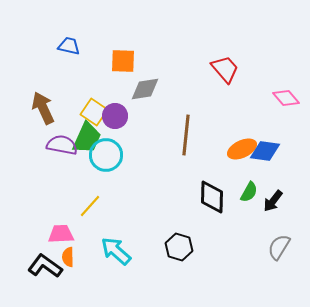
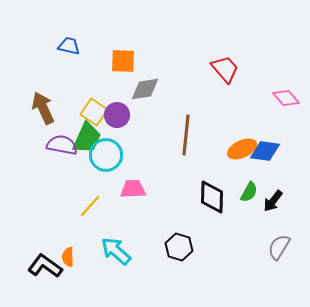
purple circle: moved 2 px right, 1 px up
pink trapezoid: moved 72 px right, 45 px up
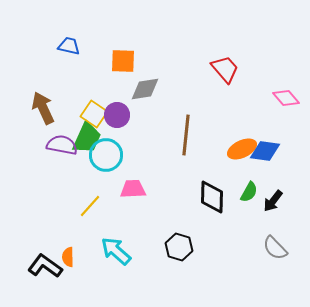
yellow square: moved 2 px down
gray semicircle: moved 4 px left, 1 px down; rotated 76 degrees counterclockwise
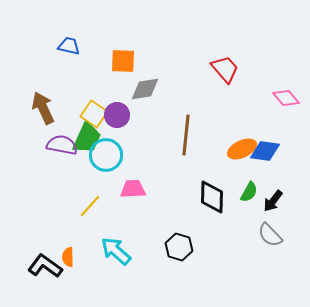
gray semicircle: moved 5 px left, 13 px up
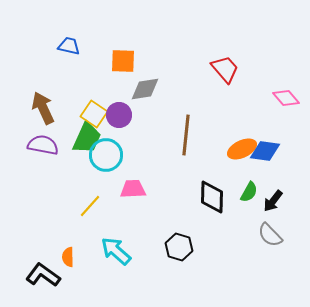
purple circle: moved 2 px right
purple semicircle: moved 19 px left
black L-shape: moved 2 px left, 9 px down
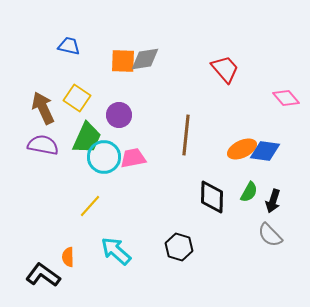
gray diamond: moved 30 px up
yellow square: moved 17 px left, 16 px up
cyan circle: moved 2 px left, 2 px down
pink trapezoid: moved 31 px up; rotated 8 degrees counterclockwise
black arrow: rotated 20 degrees counterclockwise
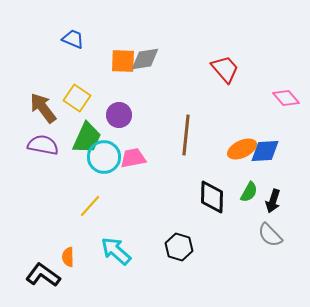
blue trapezoid: moved 4 px right, 7 px up; rotated 10 degrees clockwise
brown arrow: rotated 12 degrees counterclockwise
blue diamond: rotated 12 degrees counterclockwise
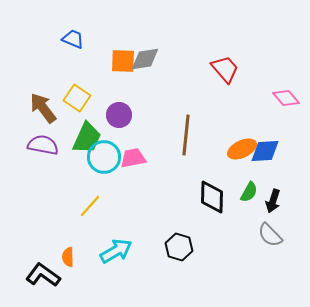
cyan arrow: rotated 108 degrees clockwise
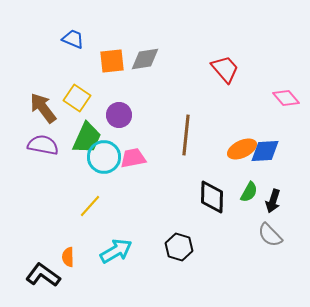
orange square: moved 11 px left; rotated 8 degrees counterclockwise
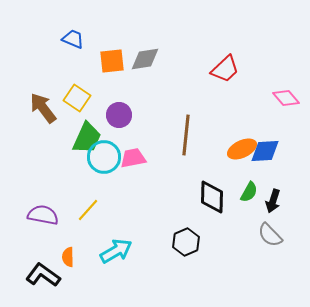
red trapezoid: rotated 88 degrees clockwise
purple semicircle: moved 70 px down
yellow line: moved 2 px left, 4 px down
black hexagon: moved 7 px right, 5 px up; rotated 20 degrees clockwise
